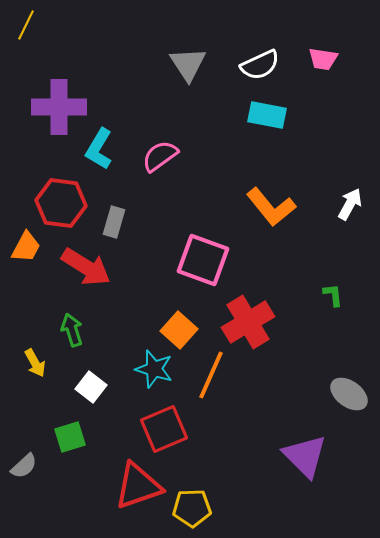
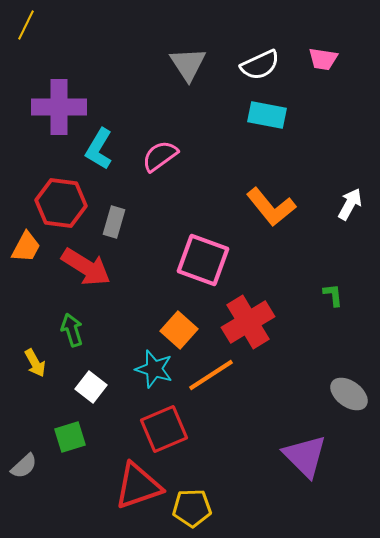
orange line: rotated 33 degrees clockwise
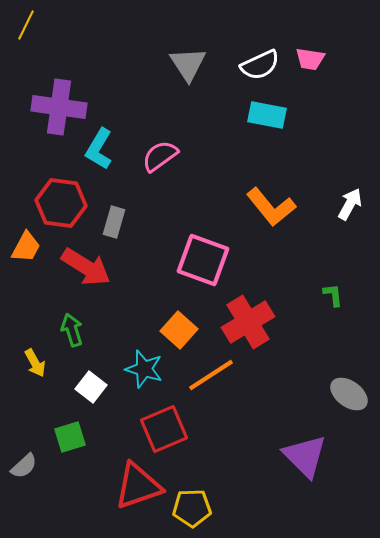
pink trapezoid: moved 13 px left
purple cross: rotated 8 degrees clockwise
cyan star: moved 10 px left
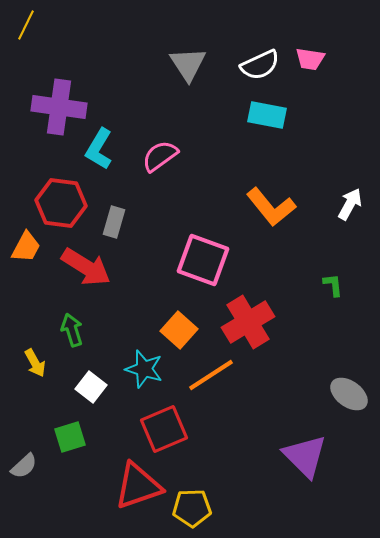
green L-shape: moved 10 px up
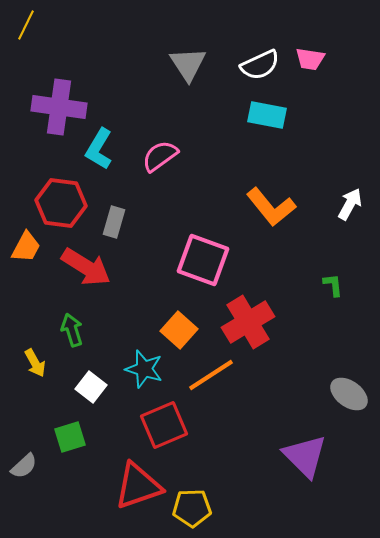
red square: moved 4 px up
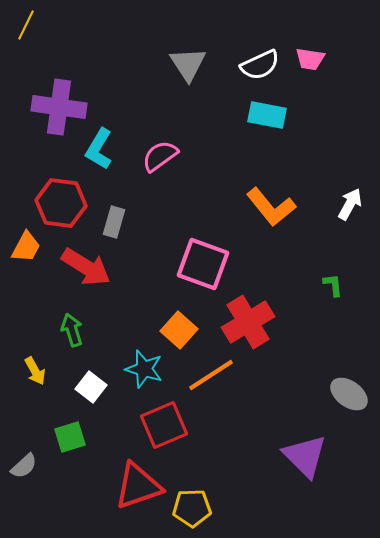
pink square: moved 4 px down
yellow arrow: moved 8 px down
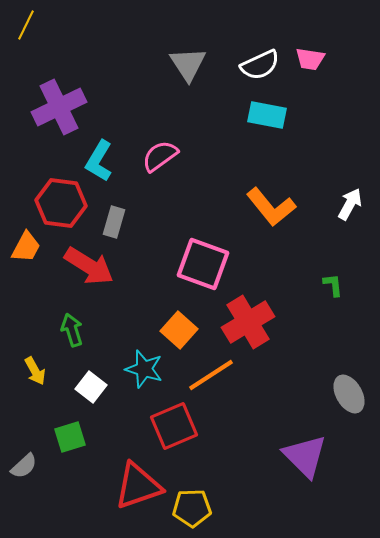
purple cross: rotated 34 degrees counterclockwise
cyan L-shape: moved 12 px down
red arrow: moved 3 px right, 1 px up
gray ellipse: rotated 24 degrees clockwise
red square: moved 10 px right, 1 px down
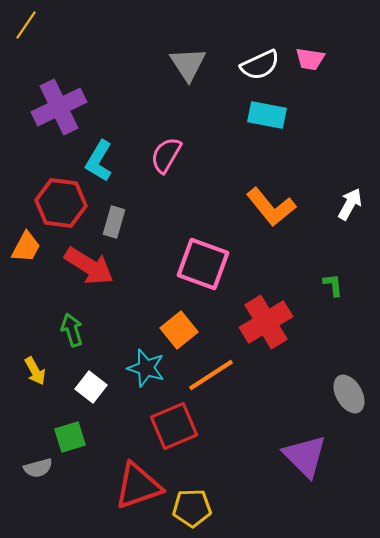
yellow line: rotated 8 degrees clockwise
pink semicircle: moved 6 px right, 1 px up; rotated 24 degrees counterclockwise
red cross: moved 18 px right
orange square: rotated 9 degrees clockwise
cyan star: moved 2 px right, 1 px up
gray semicircle: moved 14 px right, 2 px down; rotated 28 degrees clockwise
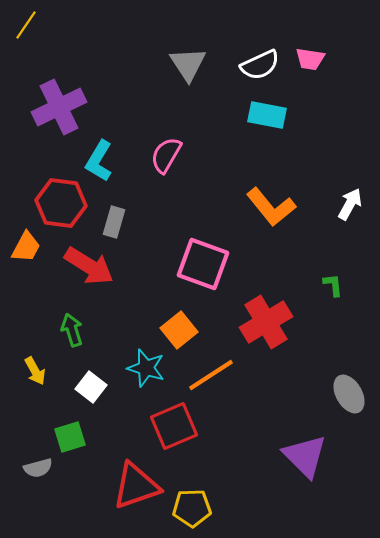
red triangle: moved 2 px left
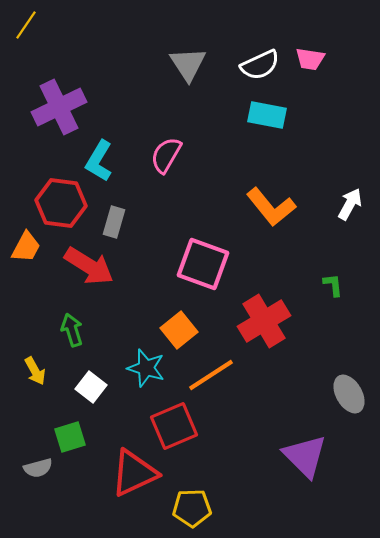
red cross: moved 2 px left, 1 px up
red triangle: moved 2 px left, 13 px up; rotated 6 degrees counterclockwise
